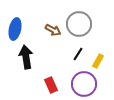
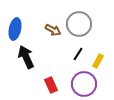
black arrow: rotated 15 degrees counterclockwise
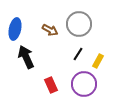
brown arrow: moved 3 px left
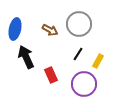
red rectangle: moved 10 px up
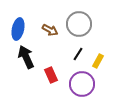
blue ellipse: moved 3 px right
purple circle: moved 2 px left
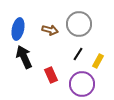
brown arrow: rotated 14 degrees counterclockwise
black arrow: moved 2 px left
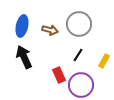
blue ellipse: moved 4 px right, 3 px up
black line: moved 1 px down
yellow rectangle: moved 6 px right
red rectangle: moved 8 px right
purple circle: moved 1 px left, 1 px down
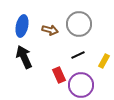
black line: rotated 32 degrees clockwise
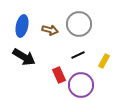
black arrow: rotated 145 degrees clockwise
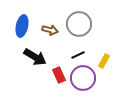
black arrow: moved 11 px right
purple circle: moved 2 px right, 7 px up
